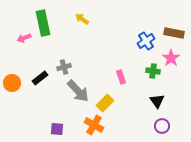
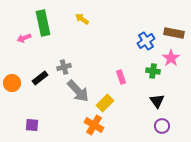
purple square: moved 25 px left, 4 px up
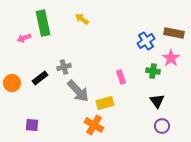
yellow rectangle: rotated 30 degrees clockwise
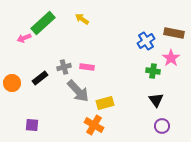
green rectangle: rotated 60 degrees clockwise
pink rectangle: moved 34 px left, 10 px up; rotated 64 degrees counterclockwise
black triangle: moved 1 px left, 1 px up
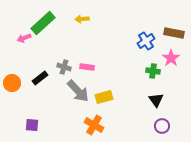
yellow arrow: rotated 40 degrees counterclockwise
gray cross: rotated 32 degrees clockwise
yellow rectangle: moved 1 px left, 6 px up
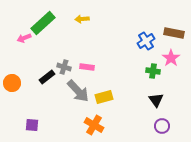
black rectangle: moved 7 px right, 1 px up
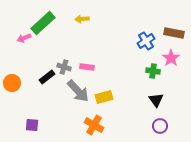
purple circle: moved 2 px left
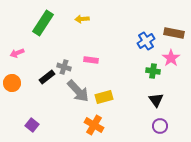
green rectangle: rotated 15 degrees counterclockwise
pink arrow: moved 7 px left, 15 px down
pink rectangle: moved 4 px right, 7 px up
purple square: rotated 32 degrees clockwise
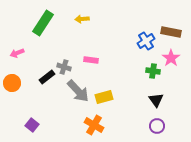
brown rectangle: moved 3 px left, 1 px up
purple circle: moved 3 px left
